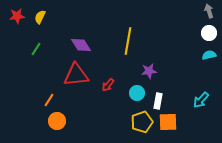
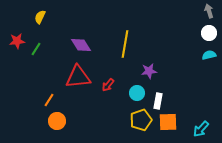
red star: moved 25 px down
yellow line: moved 3 px left, 3 px down
red triangle: moved 2 px right, 2 px down
cyan arrow: moved 29 px down
yellow pentagon: moved 1 px left, 2 px up
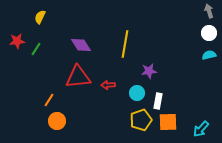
red arrow: rotated 48 degrees clockwise
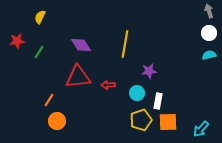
green line: moved 3 px right, 3 px down
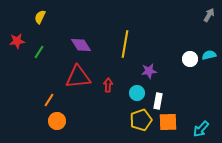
gray arrow: moved 4 px down; rotated 48 degrees clockwise
white circle: moved 19 px left, 26 px down
red arrow: rotated 96 degrees clockwise
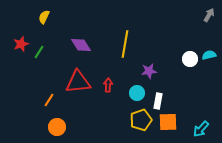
yellow semicircle: moved 4 px right
red star: moved 4 px right, 3 px down; rotated 14 degrees counterclockwise
red triangle: moved 5 px down
orange circle: moved 6 px down
